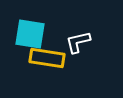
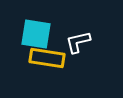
cyan square: moved 6 px right
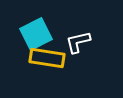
cyan square: rotated 36 degrees counterclockwise
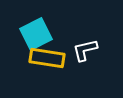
white L-shape: moved 7 px right, 8 px down
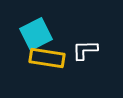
white L-shape: rotated 12 degrees clockwise
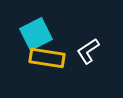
white L-shape: moved 3 px right, 1 px down; rotated 32 degrees counterclockwise
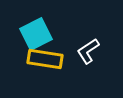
yellow rectangle: moved 2 px left, 1 px down
